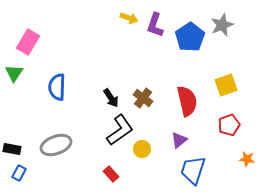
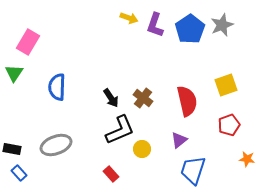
blue pentagon: moved 8 px up
black L-shape: rotated 12 degrees clockwise
blue rectangle: rotated 70 degrees counterclockwise
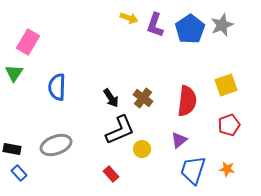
red semicircle: rotated 20 degrees clockwise
orange star: moved 20 px left, 10 px down
